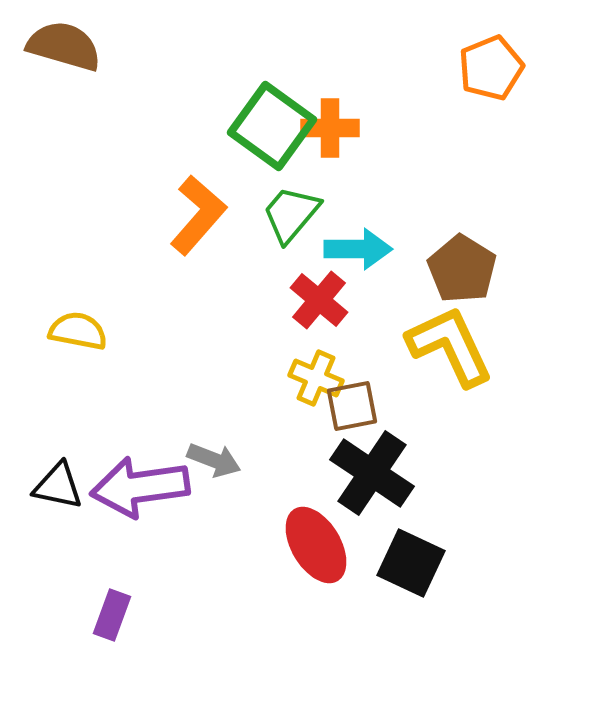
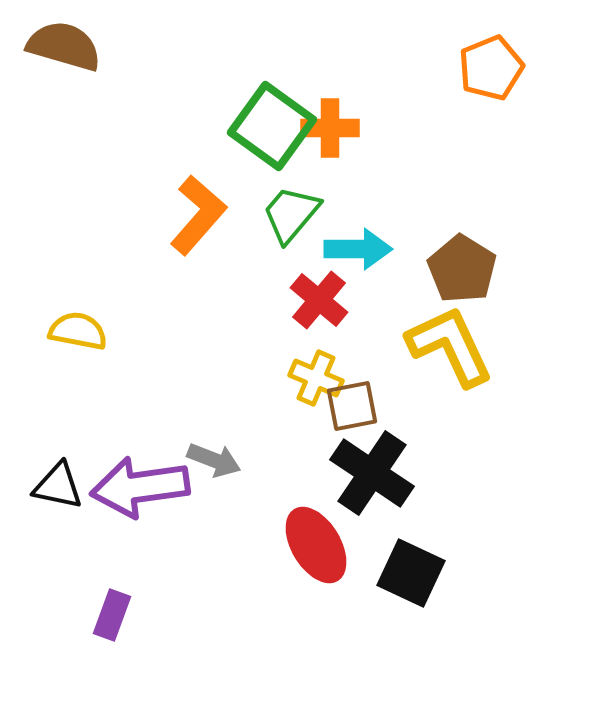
black square: moved 10 px down
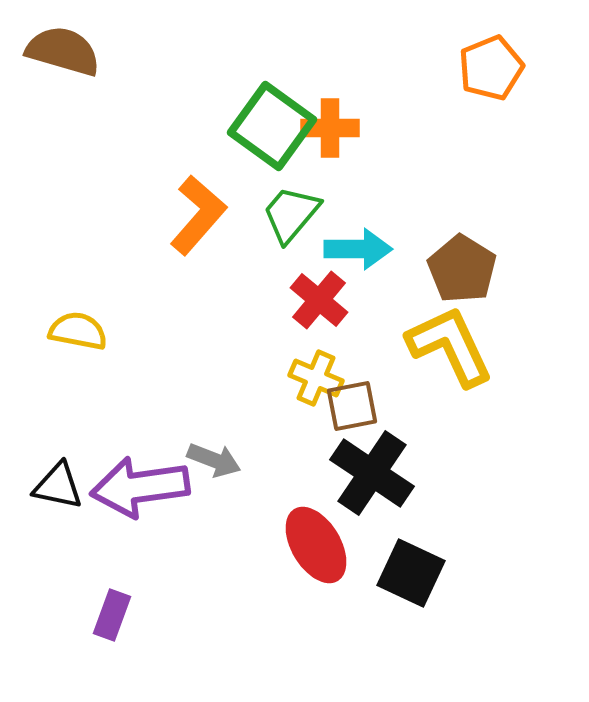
brown semicircle: moved 1 px left, 5 px down
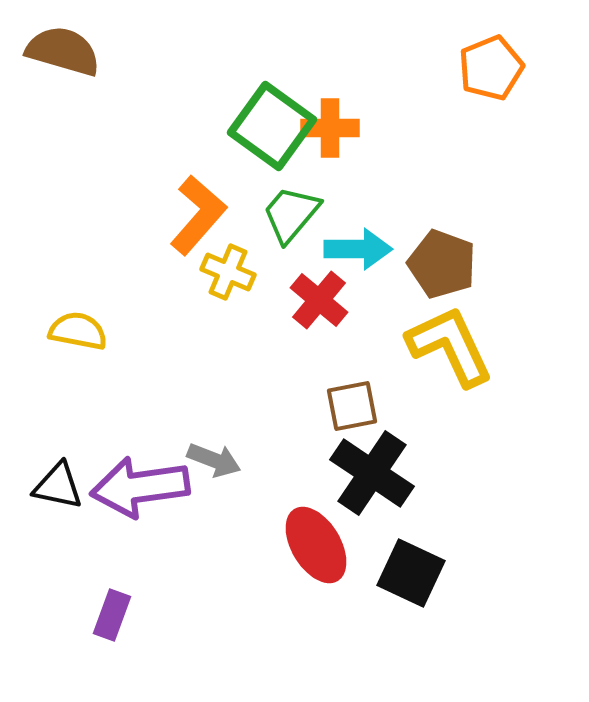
brown pentagon: moved 20 px left, 5 px up; rotated 12 degrees counterclockwise
yellow cross: moved 88 px left, 106 px up
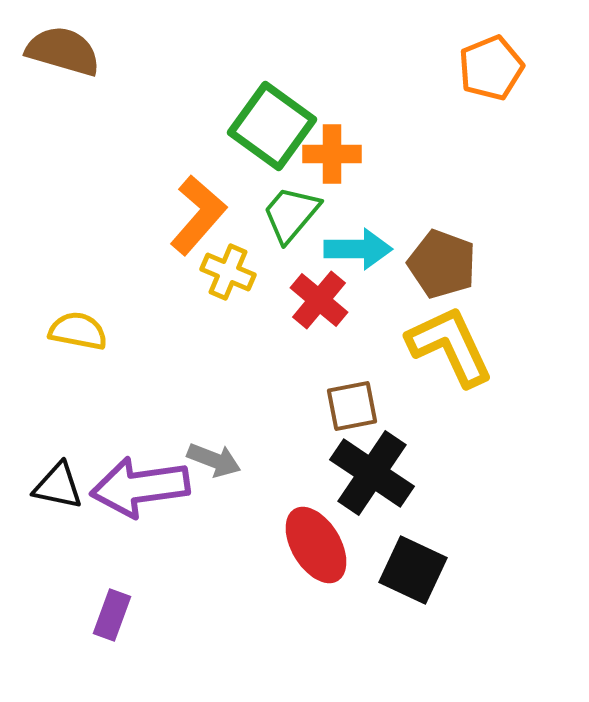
orange cross: moved 2 px right, 26 px down
black square: moved 2 px right, 3 px up
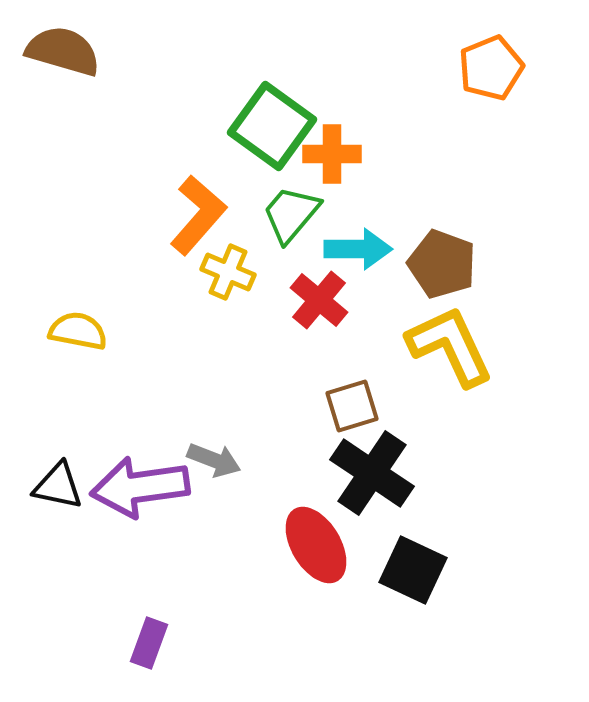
brown square: rotated 6 degrees counterclockwise
purple rectangle: moved 37 px right, 28 px down
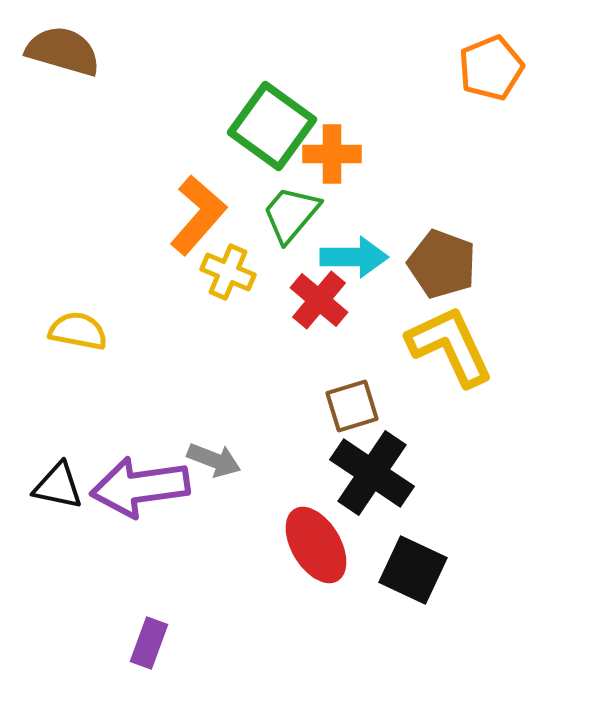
cyan arrow: moved 4 px left, 8 px down
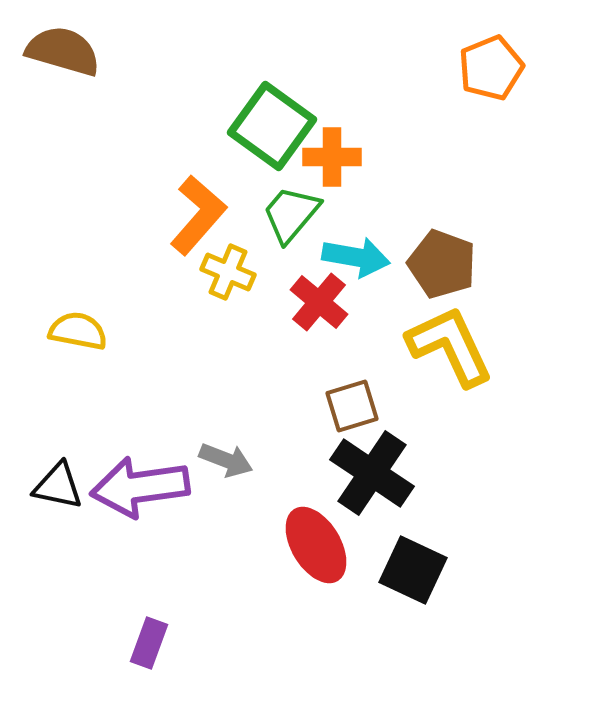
orange cross: moved 3 px down
cyan arrow: moved 2 px right; rotated 10 degrees clockwise
red cross: moved 2 px down
gray arrow: moved 12 px right
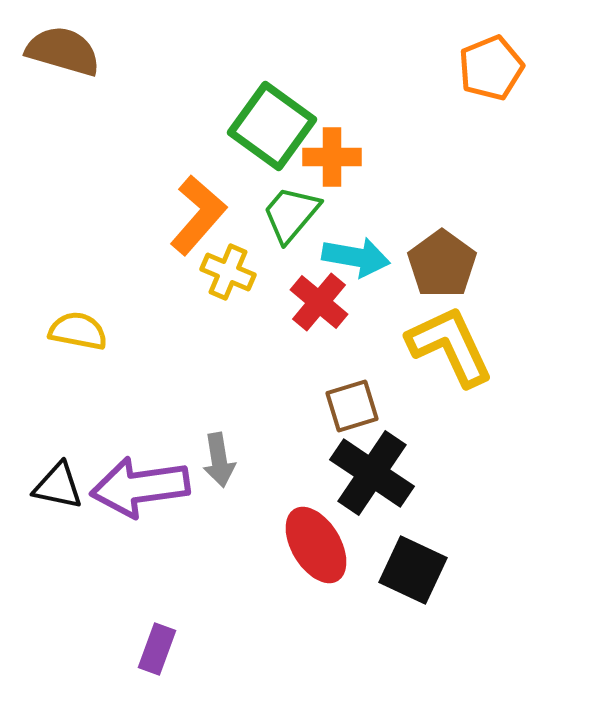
brown pentagon: rotated 16 degrees clockwise
gray arrow: moved 7 px left; rotated 60 degrees clockwise
purple rectangle: moved 8 px right, 6 px down
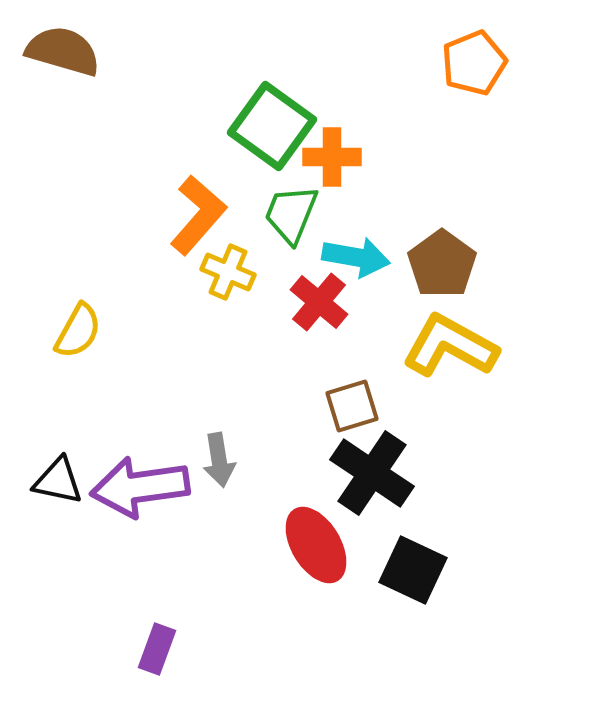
orange pentagon: moved 17 px left, 5 px up
green trapezoid: rotated 18 degrees counterclockwise
yellow semicircle: rotated 108 degrees clockwise
yellow L-shape: rotated 36 degrees counterclockwise
black triangle: moved 5 px up
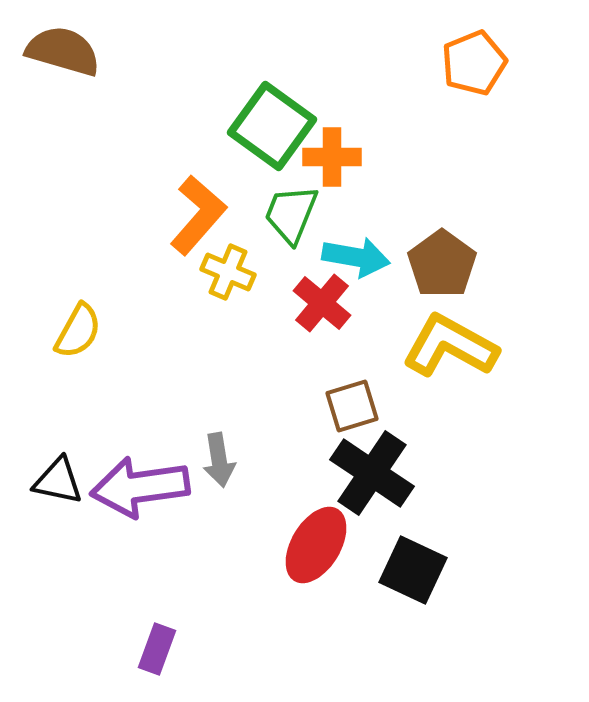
red cross: moved 3 px right, 1 px down
red ellipse: rotated 62 degrees clockwise
